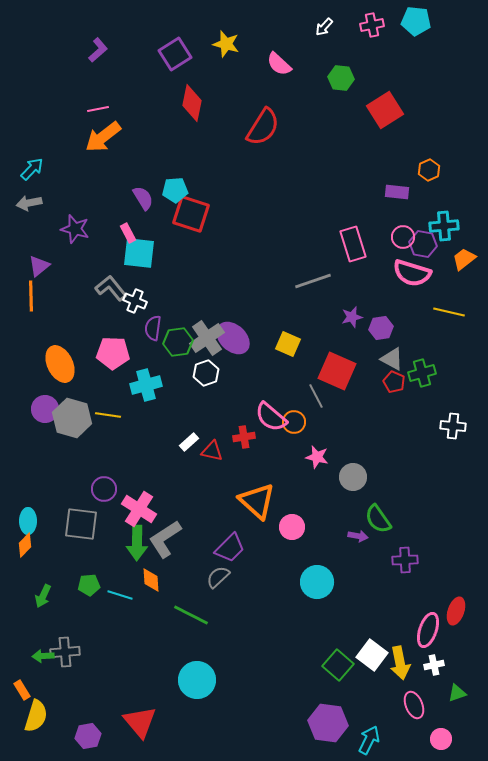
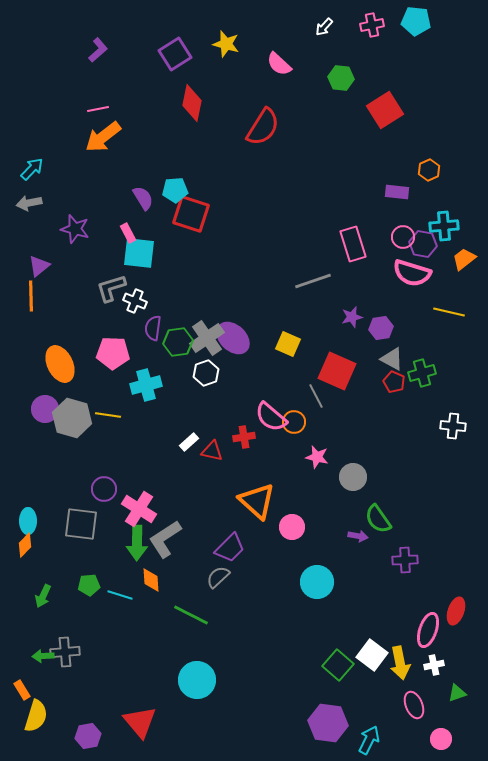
gray L-shape at (111, 288): rotated 68 degrees counterclockwise
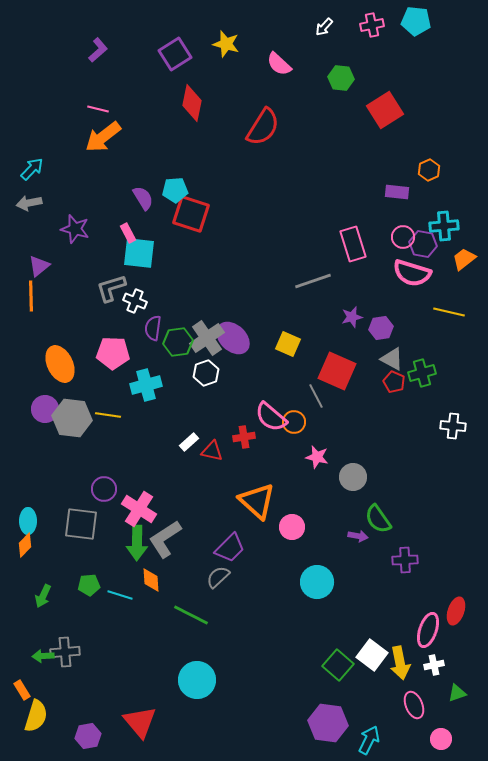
pink line at (98, 109): rotated 25 degrees clockwise
gray hexagon at (72, 418): rotated 9 degrees counterclockwise
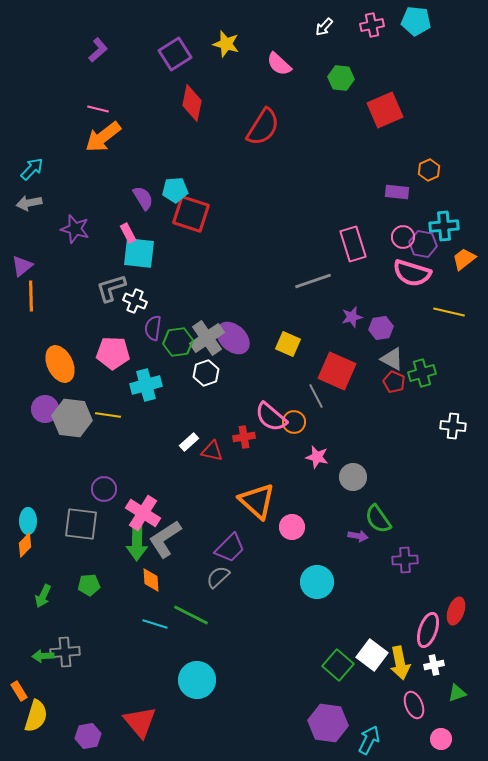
red square at (385, 110): rotated 9 degrees clockwise
purple triangle at (39, 266): moved 17 px left
pink cross at (139, 509): moved 4 px right, 4 px down
cyan line at (120, 595): moved 35 px right, 29 px down
orange rectangle at (22, 690): moved 3 px left, 1 px down
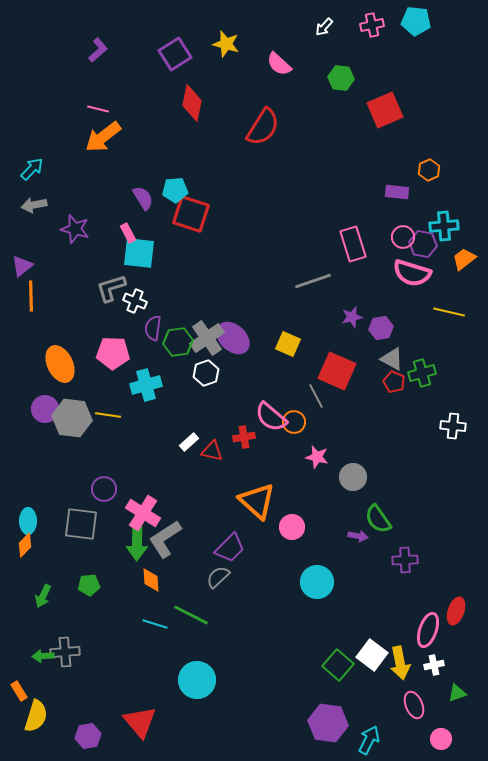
gray arrow at (29, 203): moved 5 px right, 2 px down
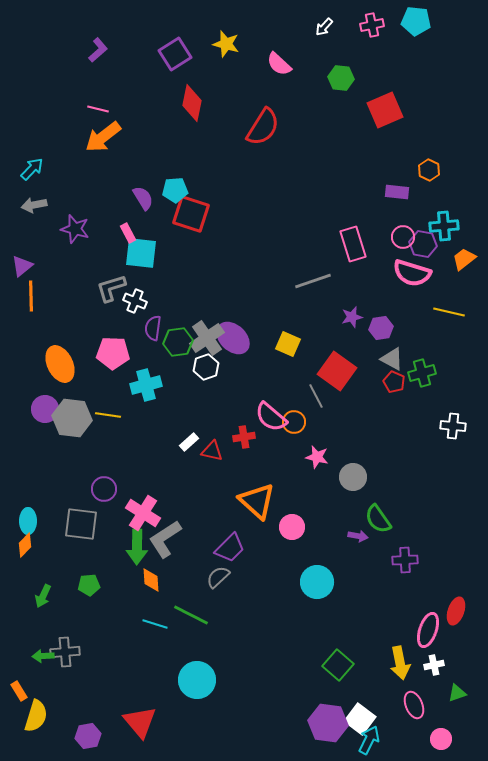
orange hexagon at (429, 170): rotated 10 degrees counterclockwise
cyan square at (139, 253): moved 2 px right
red square at (337, 371): rotated 12 degrees clockwise
white hexagon at (206, 373): moved 6 px up
green arrow at (137, 543): moved 4 px down
white square at (372, 655): moved 12 px left, 64 px down
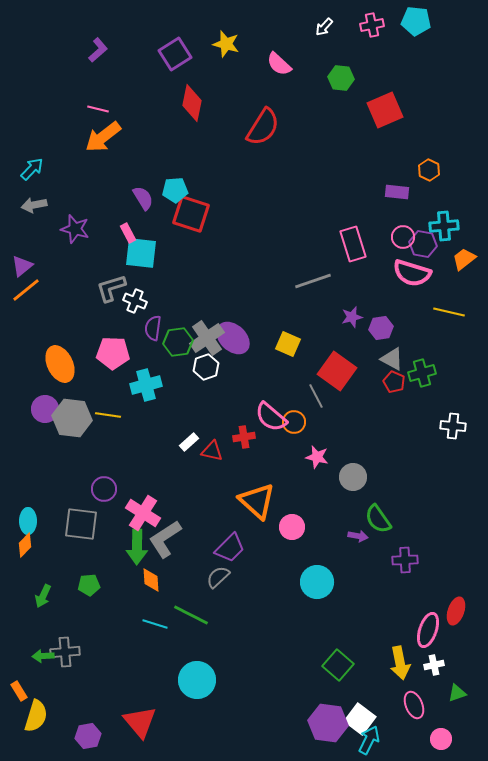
orange line at (31, 296): moved 5 px left, 6 px up; rotated 52 degrees clockwise
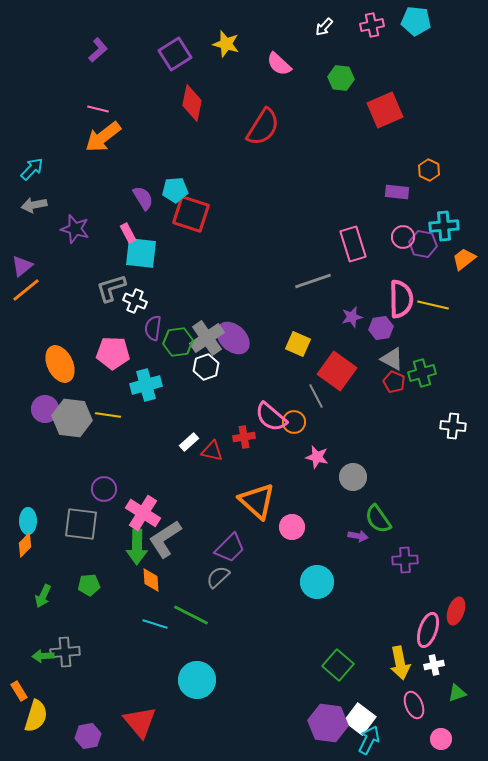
pink semicircle at (412, 273): moved 11 px left, 26 px down; rotated 108 degrees counterclockwise
yellow line at (449, 312): moved 16 px left, 7 px up
yellow square at (288, 344): moved 10 px right
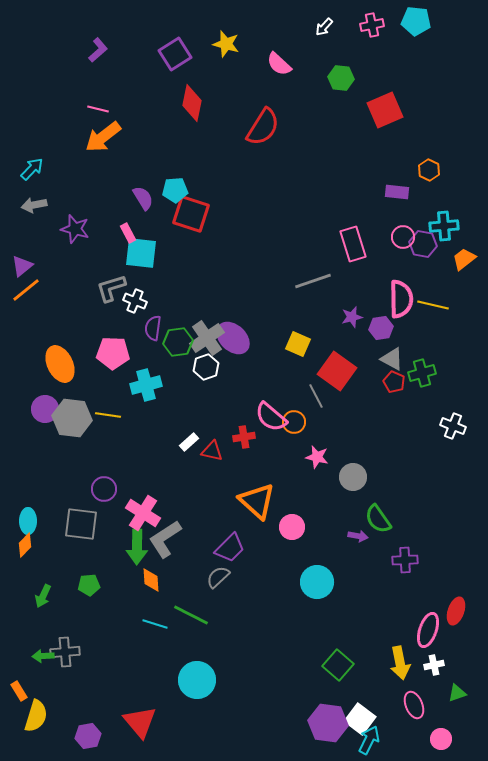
white cross at (453, 426): rotated 15 degrees clockwise
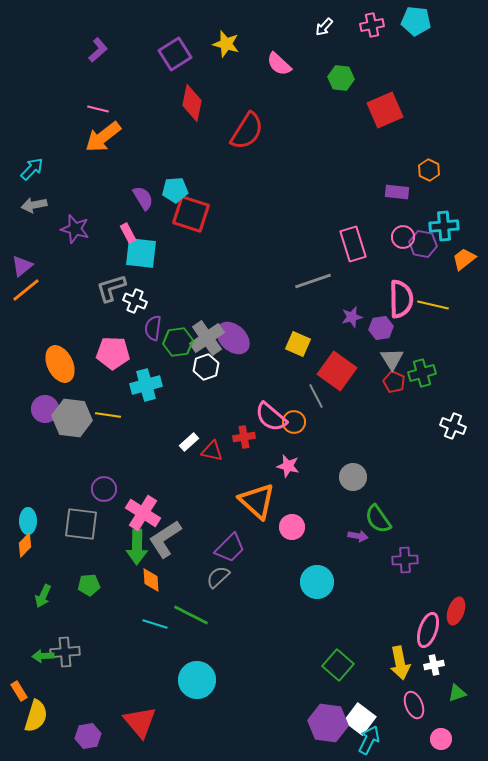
red semicircle at (263, 127): moved 16 px left, 4 px down
gray triangle at (392, 359): rotated 30 degrees clockwise
pink star at (317, 457): moved 29 px left, 9 px down
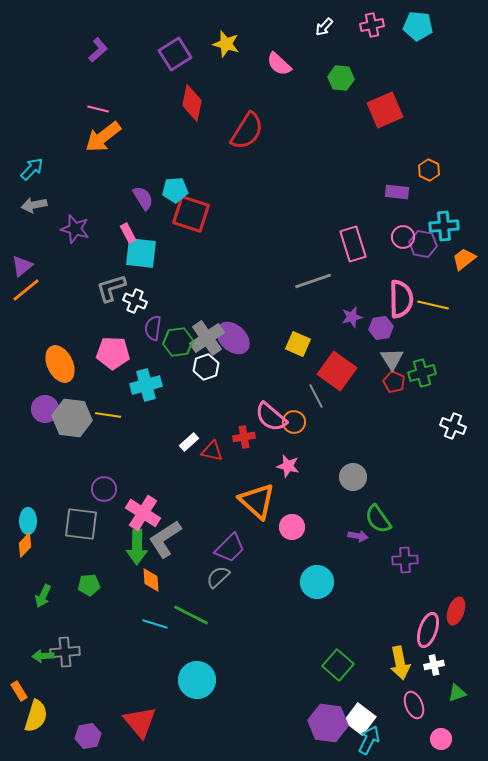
cyan pentagon at (416, 21): moved 2 px right, 5 px down
